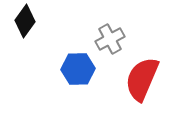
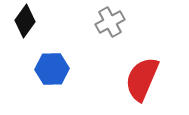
gray cross: moved 17 px up
blue hexagon: moved 26 px left
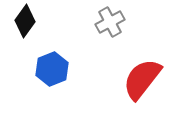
blue hexagon: rotated 20 degrees counterclockwise
red semicircle: rotated 15 degrees clockwise
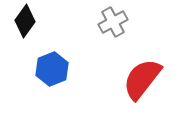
gray cross: moved 3 px right
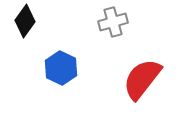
gray cross: rotated 12 degrees clockwise
blue hexagon: moved 9 px right, 1 px up; rotated 12 degrees counterclockwise
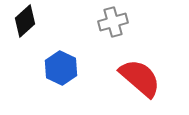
black diamond: rotated 12 degrees clockwise
red semicircle: moved 2 px left, 1 px up; rotated 93 degrees clockwise
